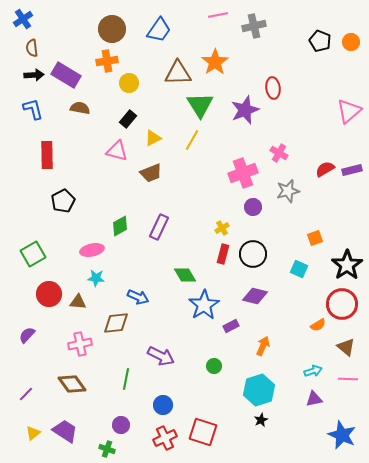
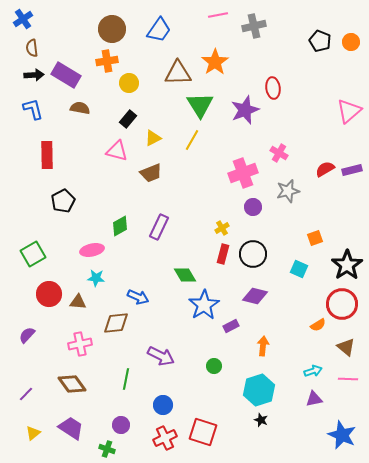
orange arrow at (263, 346): rotated 18 degrees counterclockwise
black star at (261, 420): rotated 24 degrees counterclockwise
purple trapezoid at (65, 431): moved 6 px right, 3 px up
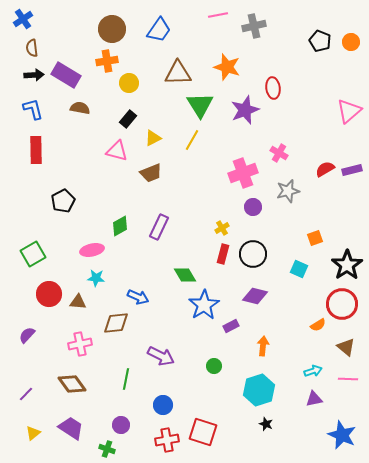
orange star at (215, 62): moved 12 px right, 5 px down; rotated 20 degrees counterclockwise
red rectangle at (47, 155): moved 11 px left, 5 px up
black star at (261, 420): moved 5 px right, 4 px down
red cross at (165, 438): moved 2 px right, 2 px down; rotated 15 degrees clockwise
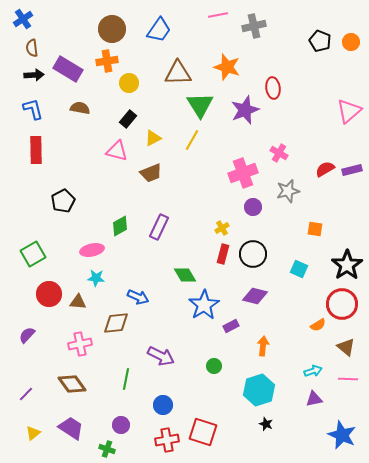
purple rectangle at (66, 75): moved 2 px right, 6 px up
orange square at (315, 238): moved 9 px up; rotated 28 degrees clockwise
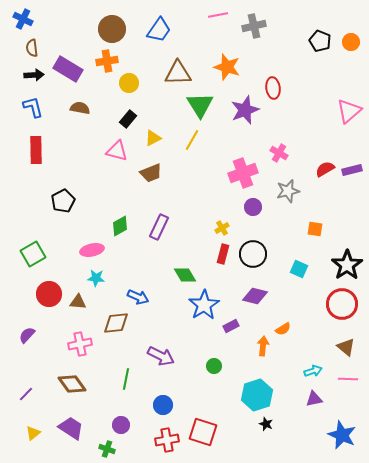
blue cross at (23, 19): rotated 30 degrees counterclockwise
blue L-shape at (33, 109): moved 2 px up
orange semicircle at (318, 325): moved 35 px left, 4 px down
cyan hexagon at (259, 390): moved 2 px left, 5 px down
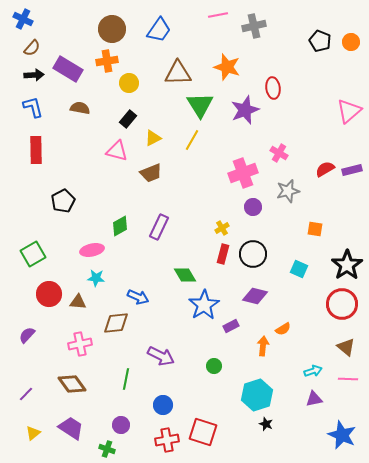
brown semicircle at (32, 48): rotated 132 degrees counterclockwise
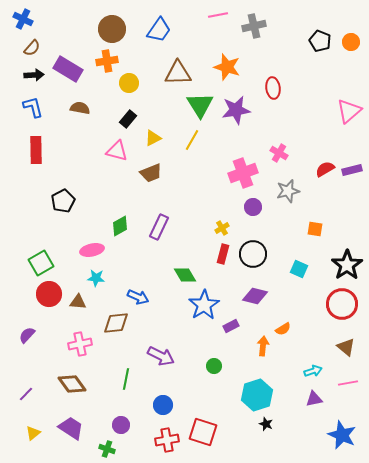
purple star at (245, 110): moved 9 px left; rotated 12 degrees clockwise
green square at (33, 254): moved 8 px right, 9 px down
pink line at (348, 379): moved 4 px down; rotated 12 degrees counterclockwise
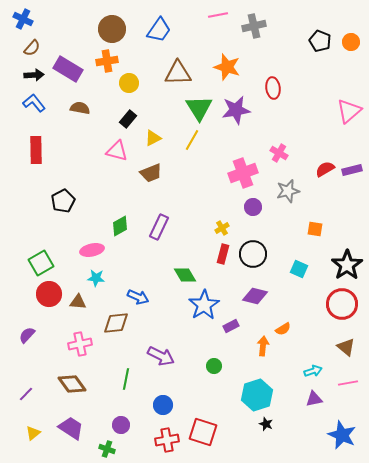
green triangle at (200, 105): moved 1 px left, 3 px down
blue L-shape at (33, 107): moved 1 px right, 4 px up; rotated 25 degrees counterclockwise
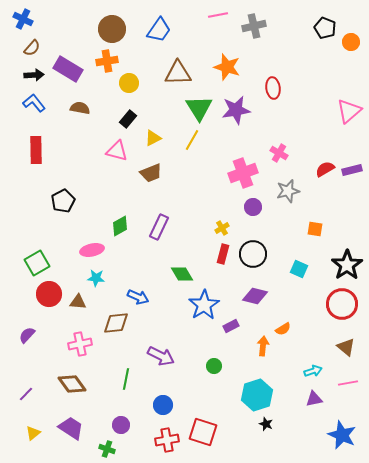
black pentagon at (320, 41): moved 5 px right, 13 px up
green square at (41, 263): moved 4 px left
green diamond at (185, 275): moved 3 px left, 1 px up
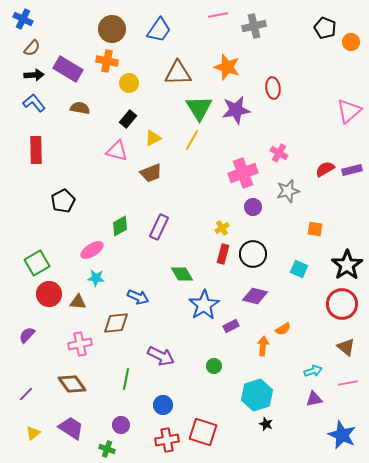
orange cross at (107, 61): rotated 20 degrees clockwise
pink ellipse at (92, 250): rotated 20 degrees counterclockwise
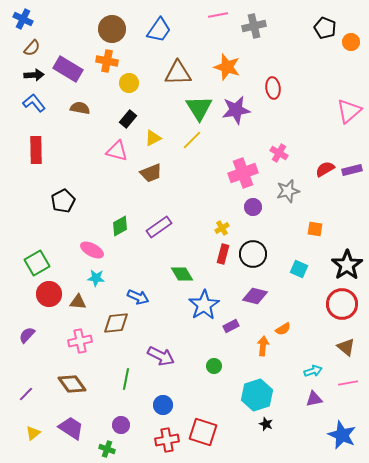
yellow line at (192, 140): rotated 15 degrees clockwise
purple rectangle at (159, 227): rotated 30 degrees clockwise
pink ellipse at (92, 250): rotated 60 degrees clockwise
pink cross at (80, 344): moved 3 px up
